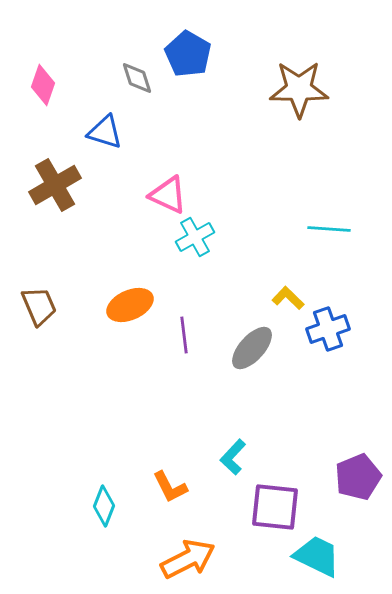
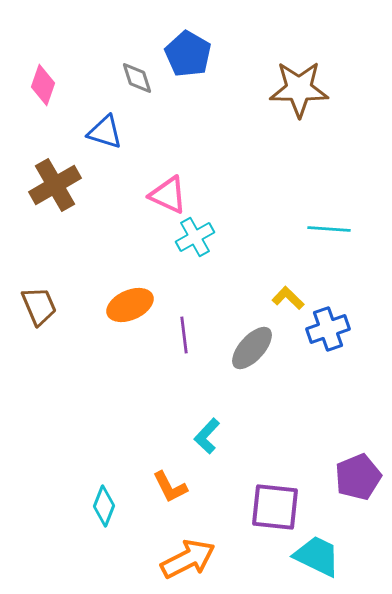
cyan L-shape: moved 26 px left, 21 px up
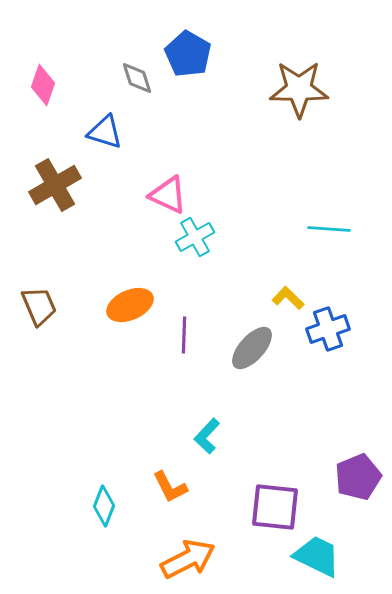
purple line: rotated 9 degrees clockwise
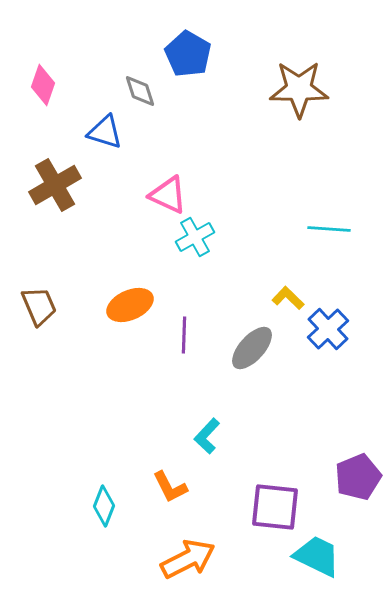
gray diamond: moved 3 px right, 13 px down
blue cross: rotated 24 degrees counterclockwise
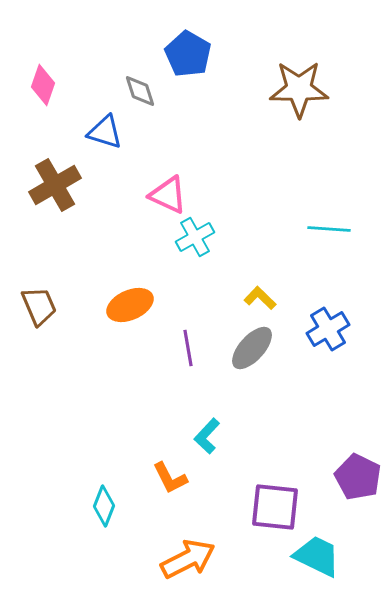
yellow L-shape: moved 28 px left
blue cross: rotated 12 degrees clockwise
purple line: moved 4 px right, 13 px down; rotated 12 degrees counterclockwise
purple pentagon: rotated 24 degrees counterclockwise
orange L-shape: moved 9 px up
